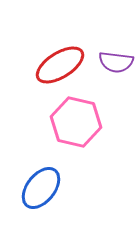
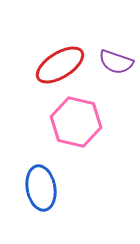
purple semicircle: rotated 12 degrees clockwise
blue ellipse: rotated 48 degrees counterclockwise
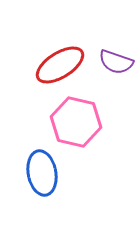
blue ellipse: moved 1 px right, 15 px up
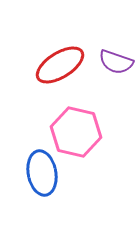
pink hexagon: moved 10 px down
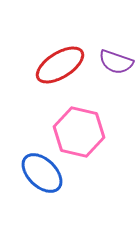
pink hexagon: moved 3 px right
blue ellipse: rotated 36 degrees counterclockwise
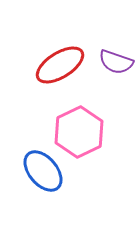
pink hexagon: rotated 21 degrees clockwise
blue ellipse: moved 1 px right, 2 px up; rotated 6 degrees clockwise
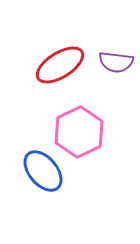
purple semicircle: rotated 12 degrees counterclockwise
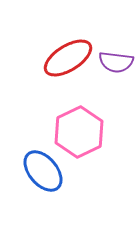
red ellipse: moved 8 px right, 7 px up
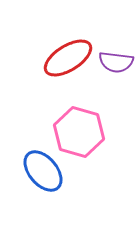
pink hexagon: rotated 18 degrees counterclockwise
